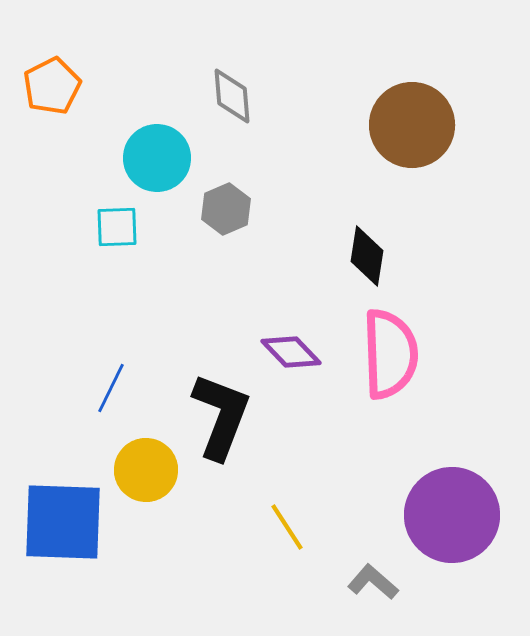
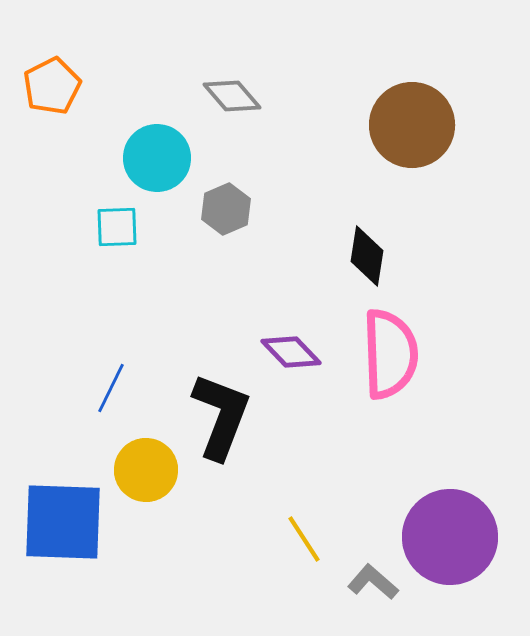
gray diamond: rotated 36 degrees counterclockwise
purple circle: moved 2 px left, 22 px down
yellow line: moved 17 px right, 12 px down
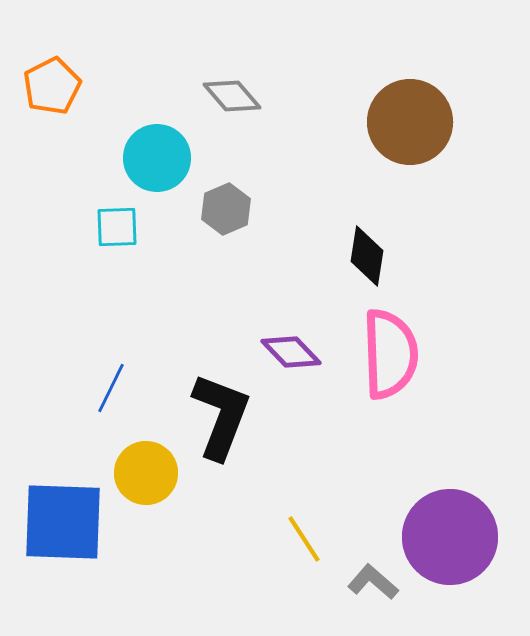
brown circle: moved 2 px left, 3 px up
yellow circle: moved 3 px down
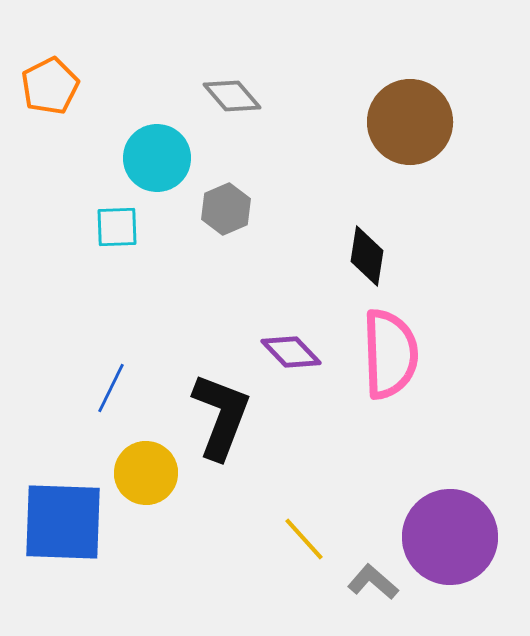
orange pentagon: moved 2 px left
yellow line: rotated 9 degrees counterclockwise
